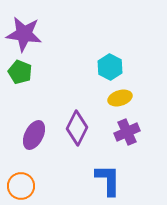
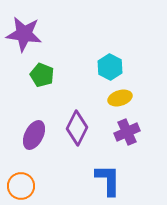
green pentagon: moved 22 px right, 3 px down
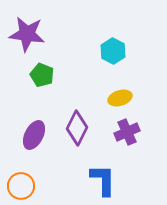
purple star: moved 3 px right
cyan hexagon: moved 3 px right, 16 px up
blue L-shape: moved 5 px left
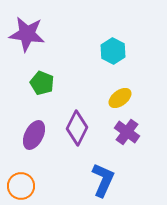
green pentagon: moved 8 px down
yellow ellipse: rotated 20 degrees counterclockwise
purple cross: rotated 30 degrees counterclockwise
blue L-shape: rotated 24 degrees clockwise
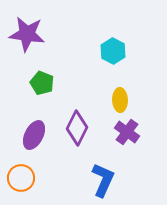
yellow ellipse: moved 2 px down; rotated 55 degrees counterclockwise
orange circle: moved 8 px up
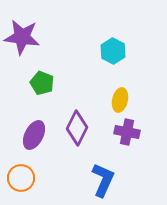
purple star: moved 5 px left, 3 px down
yellow ellipse: rotated 15 degrees clockwise
purple cross: rotated 25 degrees counterclockwise
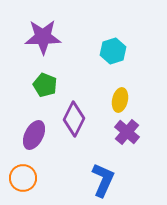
purple star: moved 21 px right; rotated 9 degrees counterclockwise
cyan hexagon: rotated 15 degrees clockwise
green pentagon: moved 3 px right, 2 px down
purple diamond: moved 3 px left, 9 px up
purple cross: rotated 30 degrees clockwise
orange circle: moved 2 px right
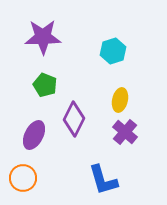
purple cross: moved 2 px left
blue L-shape: rotated 140 degrees clockwise
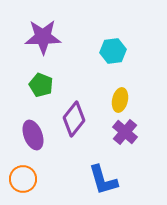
cyan hexagon: rotated 10 degrees clockwise
green pentagon: moved 4 px left
purple diamond: rotated 12 degrees clockwise
purple ellipse: moved 1 px left; rotated 48 degrees counterclockwise
orange circle: moved 1 px down
